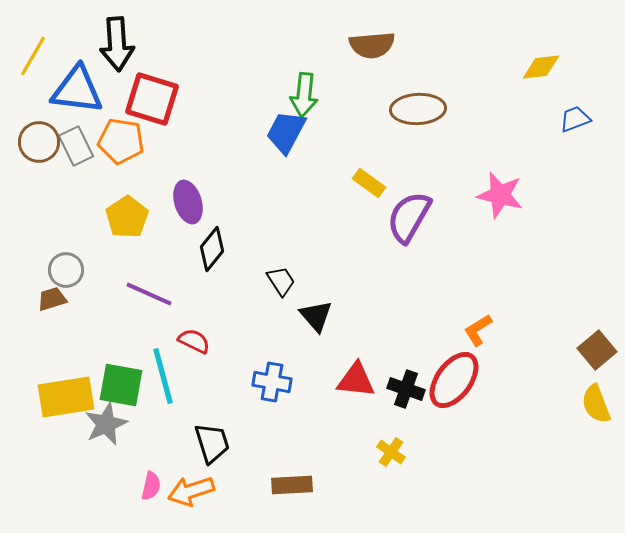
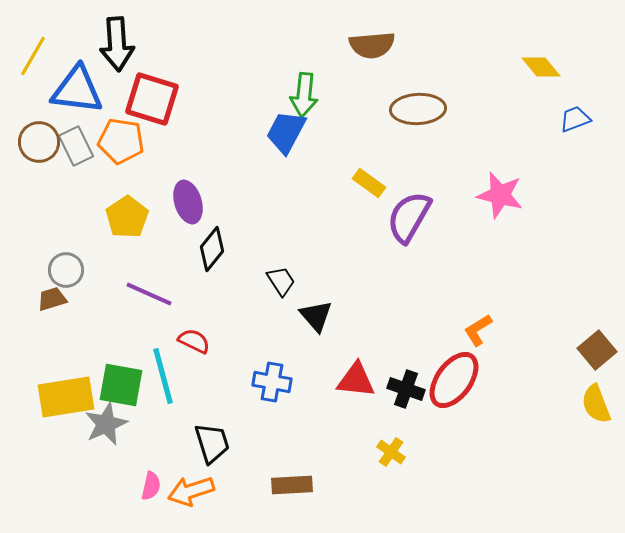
yellow diamond at (541, 67): rotated 57 degrees clockwise
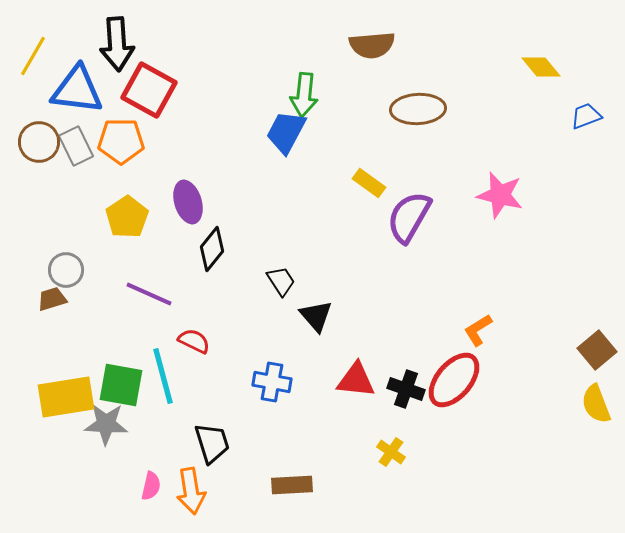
red square at (152, 99): moved 3 px left, 9 px up; rotated 12 degrees clockwise
blue trapezoid at (575, 119): moved 11 px right, 3 px up
orange pentagon at (121, 141): rotated 9 degrees counterclockwise
red ellipse at (454, 380): rotated 4 degrees clockwise
gray star at (106, 424): rotated 27 degrees clockwise
orange arrow at (191, 491): rotated 81 degrees counterclockwise
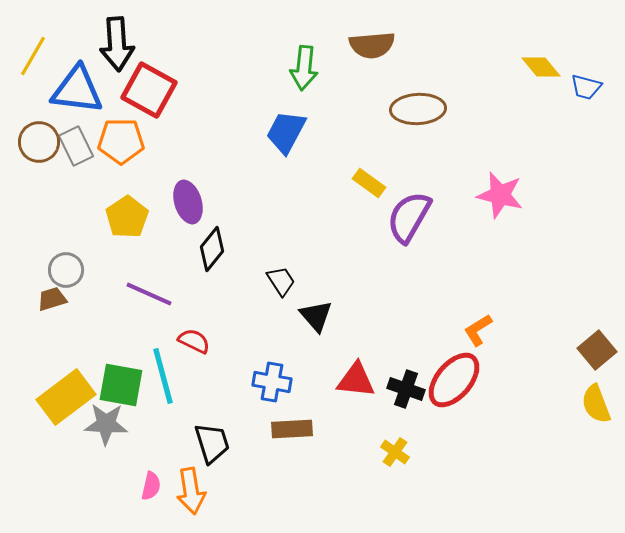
green arrow at (304, 95): moved 27 px up
blue trapezoid at (586, 116): moved 29 px up; rotated 144 degrees counterclockwise
yellow rectangle at (66, 397): rotated 28 degrees counterclockwise
yellow cross at (391, 452): moved 4 px right
brown rectangle at (292, 485): moved 56 px up
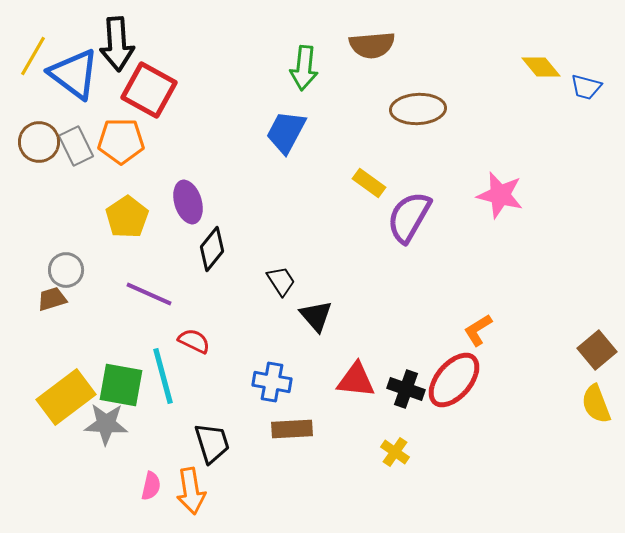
blue triangle at (77, 90): moved 3 px left, 16 px up; rotated 30 degrees clockwise
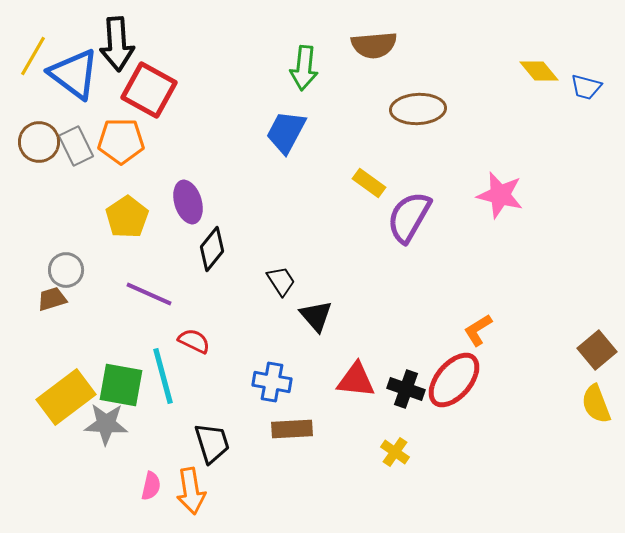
brown semicircle at (372, 45): moved 2 px right
yellow diamond at (541, 67): moved 2 px left, 4 px down
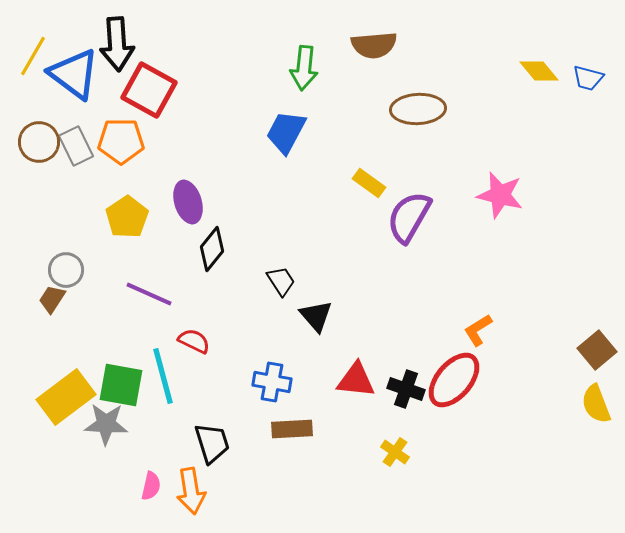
blue trapezoid at (586, 87): moved 2 px right, 9 px up
brown trapezoid at (52, 299): rotated 40 degrees counterclockwise
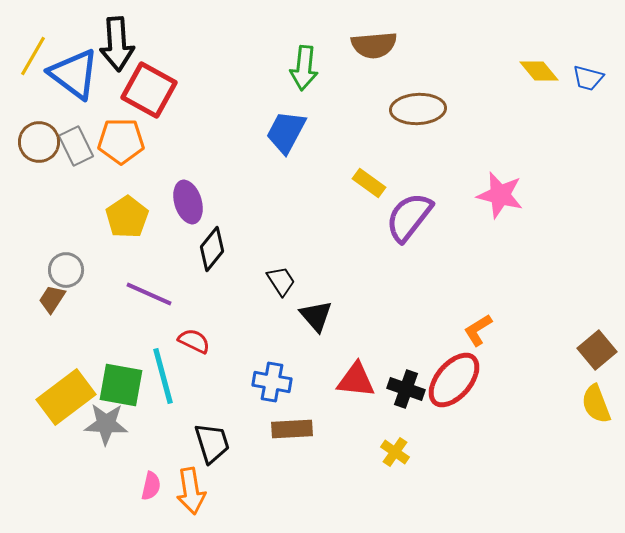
purple semicircle at (409, 217): rotated 8 degrees clockwise
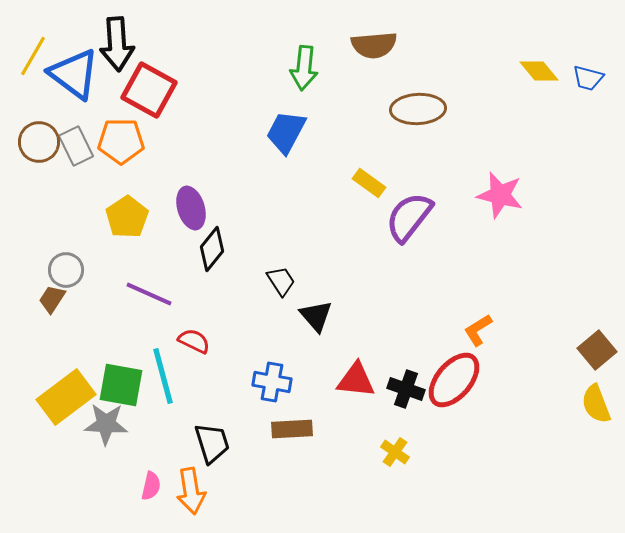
purple ellipse at (188, 202): moved 3 px right, 6 px down
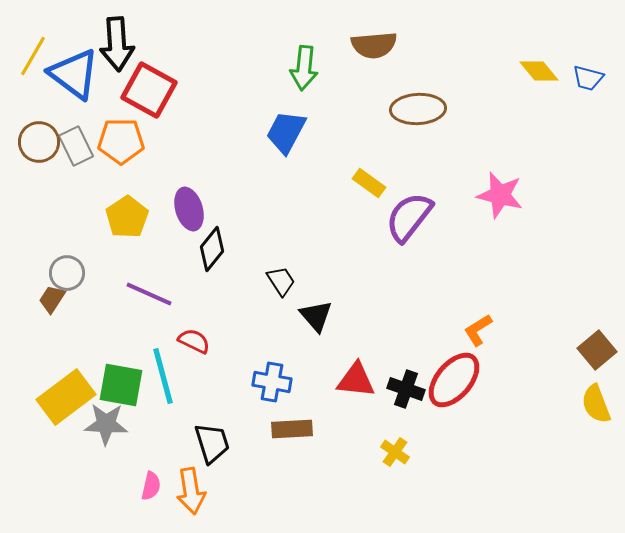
purple ellipse at (191, 208): moved 2 px left, 1 px down
gray circle at (66, 270): moved 1 px right, 3 px down
